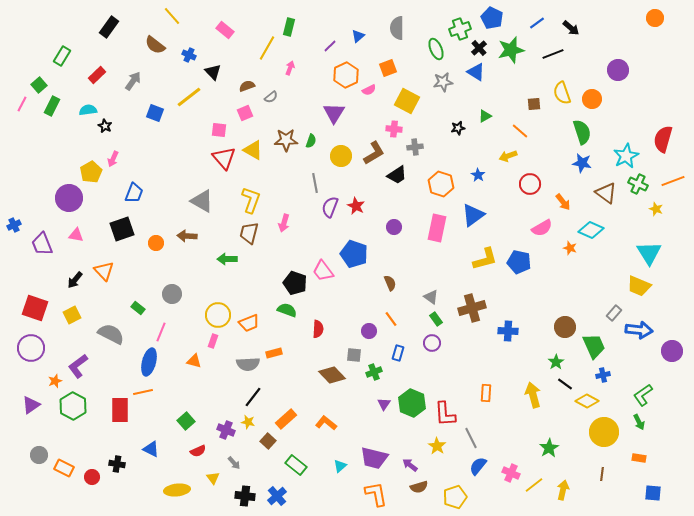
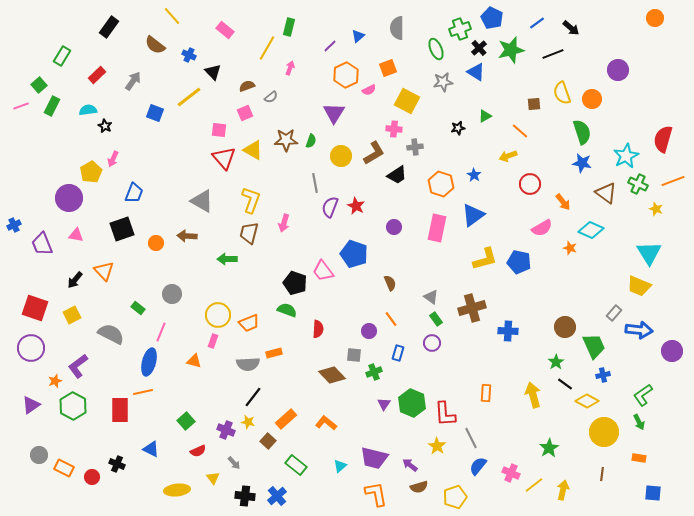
pink line at (22, 104): moved 1 px left, 2 px down; rotated 42 degrees clockwise
blue star at (478, 175): moved 4 px left
black cross at (117, 464): rotated 14 degrees clockwise
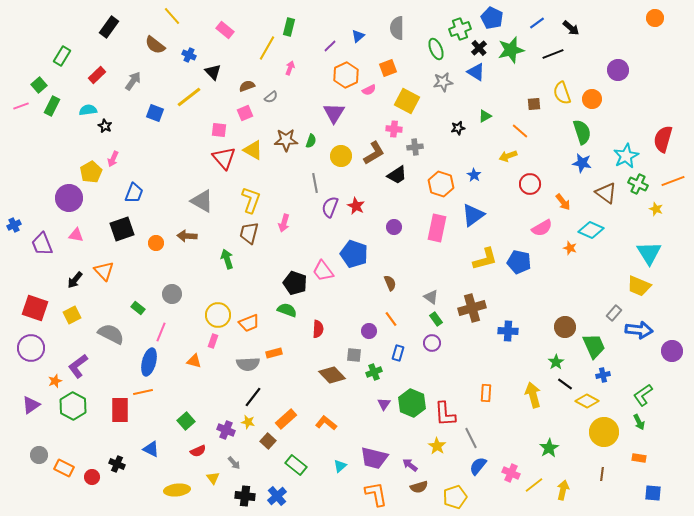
green arrow at (227, 259): rotated 72 degrees clockwise
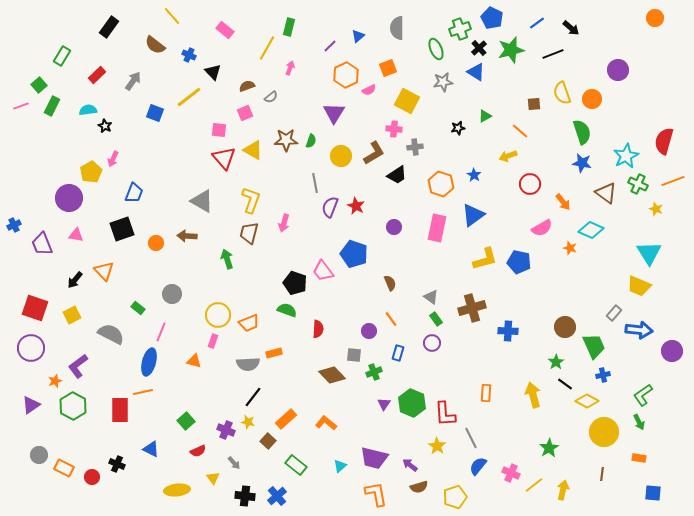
red semicircle at (663, 139): moved 1 px right, 2 px down
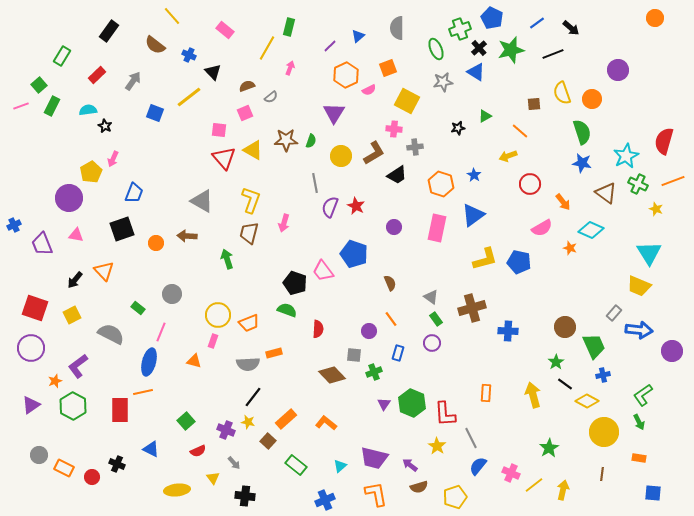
black rectangle at (109, 27): moved 4 px down
blue cross at (277, 496): moved 48 px right, 4 px down; rotated 18 degrees clockwise
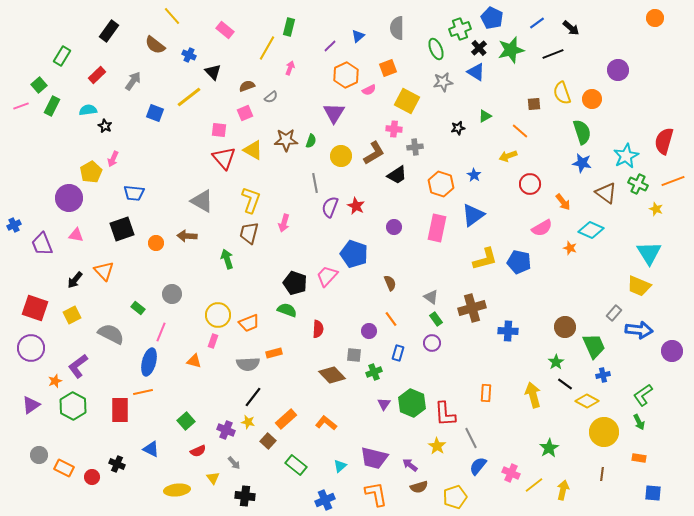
blue trapezoid at (134, 193): rotated 75 degrees clockwise
pink trapezoid at (323, 271): moved 4 px right, 5 px down; rotated 80 degrees clockwise
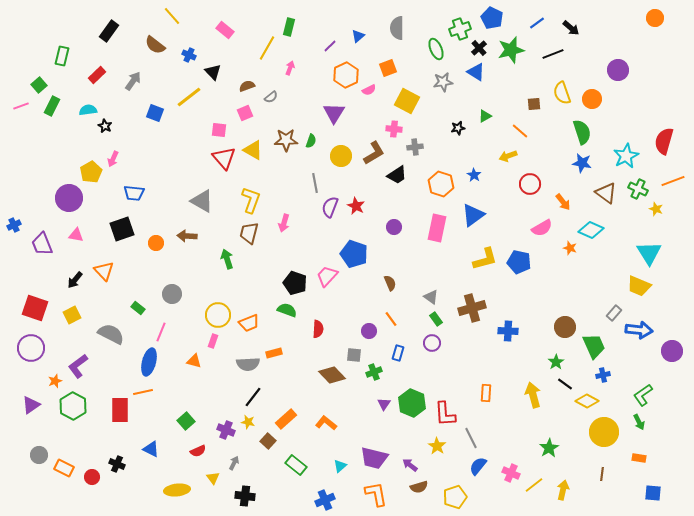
green rectangle at (62, 56): rotated 18 degrees counterclockwise
green cross at (638, 184): moved 5 px down
gray arrow at (234, 463): rotated 112 degrees counterclockwise
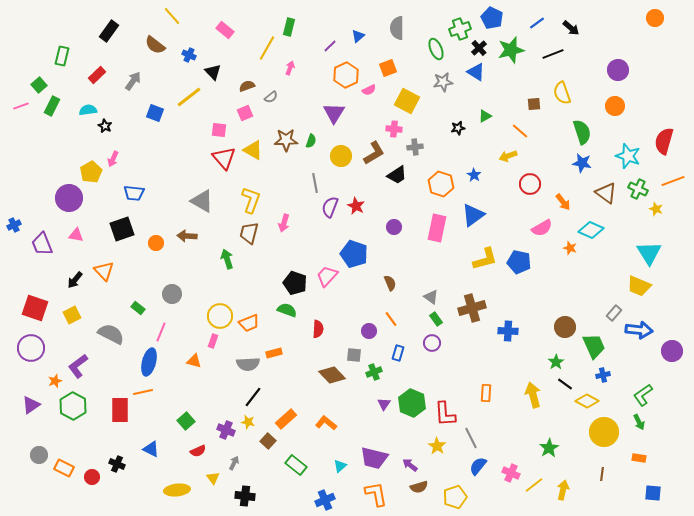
orange circle at (592, 99): moved 23 px right, 7 px down
cyan star at (626, 156): moved 2 px right; rotated 25 degrees counterclockwise
yellow circle at (218, 315): moved 2 px right, 1 px down
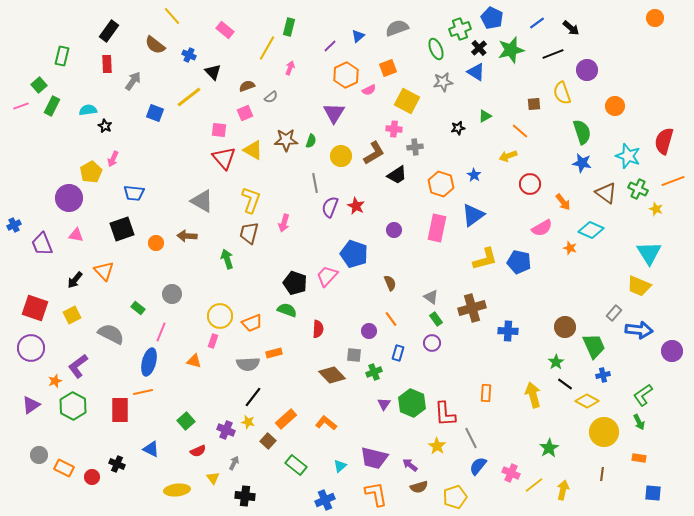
gray semicircle at (397, 28): rotated 70 degrees clockwise
purple circle at (618, 70): moved 31 px left
red rectangle at (97, 75): moved 10 px right, 11 px up; rotated 48 degrees counterclockwise
purple circle at (394, 227): moved 3 px down
orange trapezoid at (249, 323): moved 3 px right
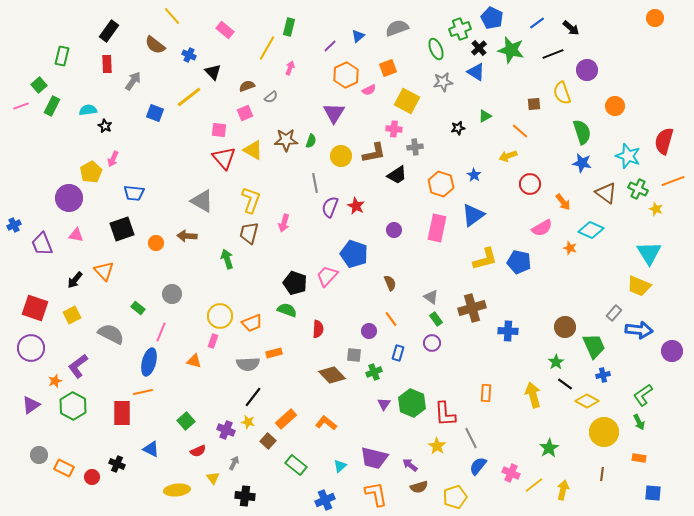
green star at (511, 50): rotated 28 degrees clockwise
brown L-shape at (374, 153): rotated 20 degrees clockwise
red rectangle at (120, 410): moved 2 px right, 3 px down
